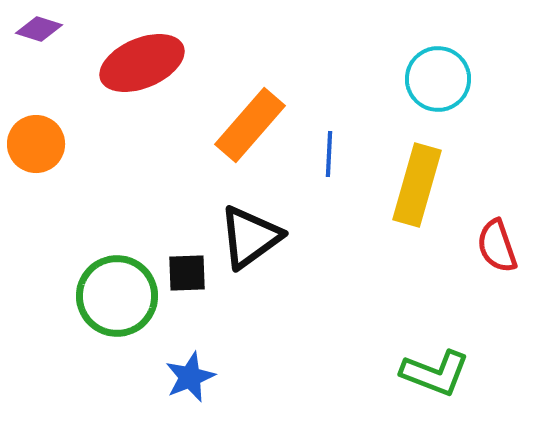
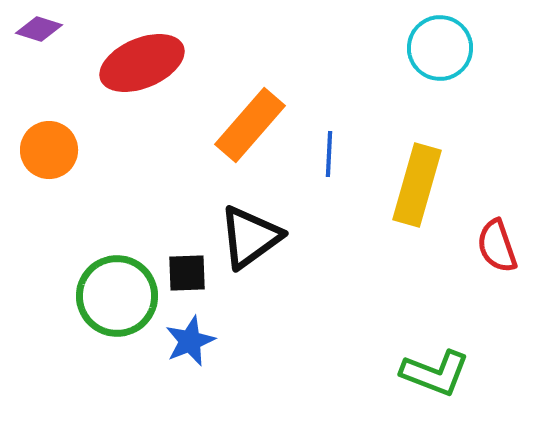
cyan circle: moved 2 px right, 31 px up
orange circle: moved 13 px right, 6 px down
blue star: moved 36 px up
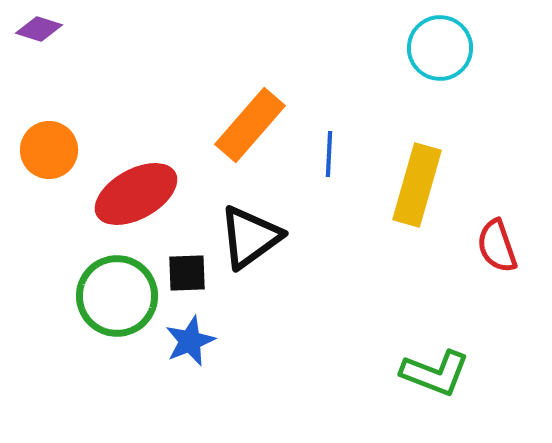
red ellipse: moved 6 px left, 131 px down; rotated 6 degrees counterclockwise
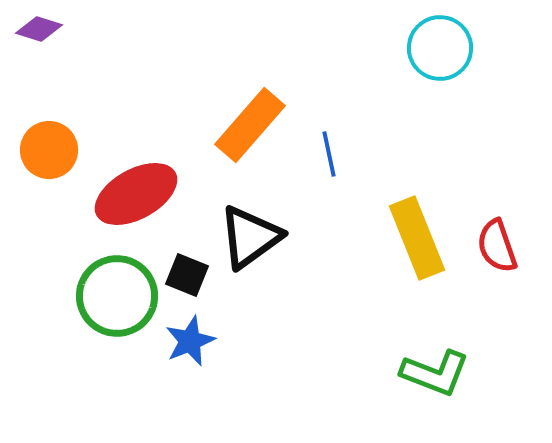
blue line: rotated 15 degrees counterclockwise
yellow rectangle: moved 53 px down; rotated 38 degrees counterclockwise
black square: moved 2 px down; rotated 24 degrees clockwise
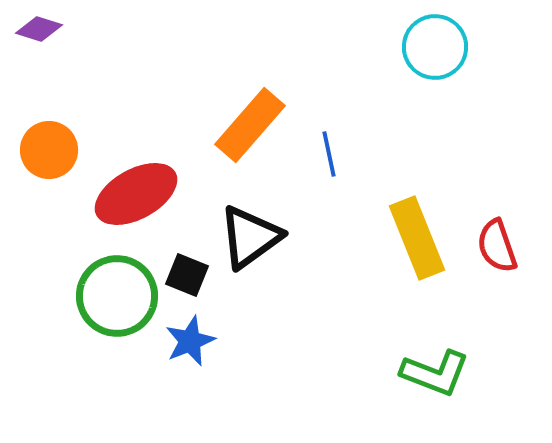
cyan circle: moved 5 px left, 1 px up
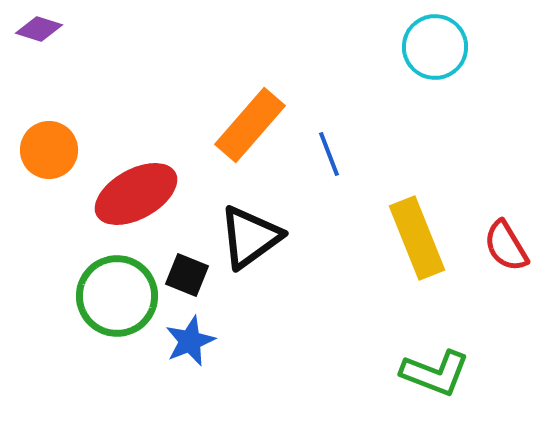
blue line: rotated 9 degrees counterclockwise
red semicircle: moved 9 px right; rotated 12 degrees counterclockwise
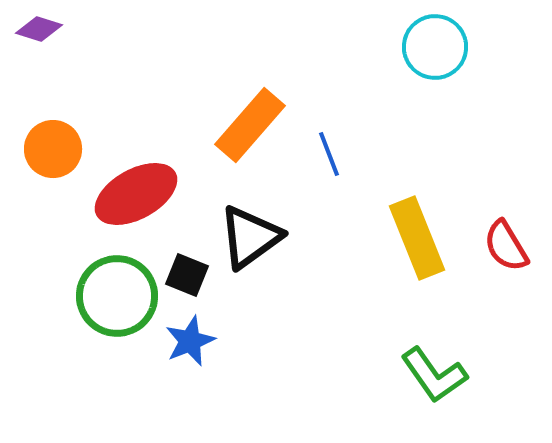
orange circle: moved 4 px right, 1 px up
green L-shape: moved 1 px left, 2 px down; rotated 34 degrees clockwise
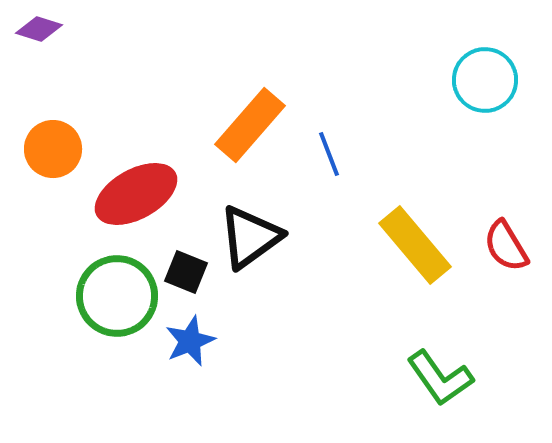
cyan circle: moved 50 px right, 33 px down
yellow rectangle: moved 2 px left, 7 px down; rotated 18 degrees counterclockwise
black square: moved 1 px left, 3 px up
green L-shape: moved 6 px right, 3 px down
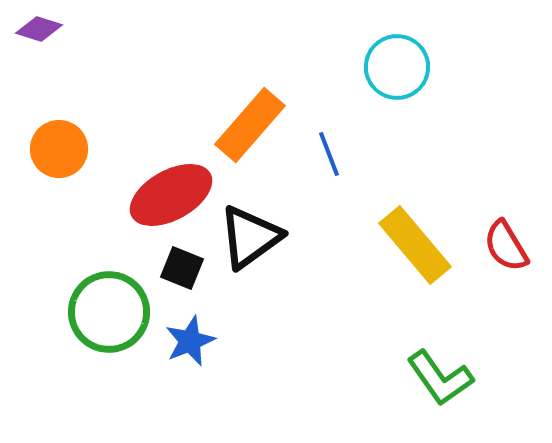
cyan circle: moved 88 px left, 13 px up
orange circle: moved 6 px right
red ellipse: moved 35 px right, 1 px down
black square: moved 4 px left, 4 px up
green circle: moved 8 px left, 16 px down
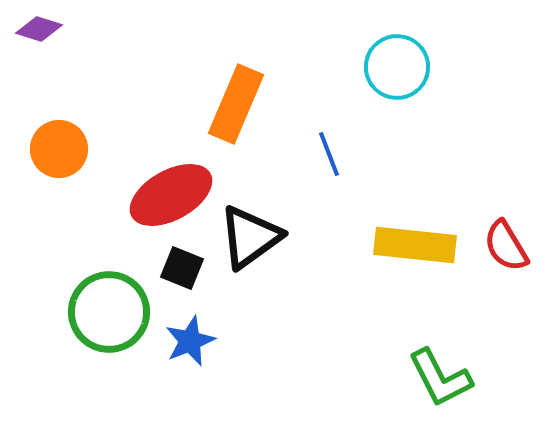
orange rectangle: moved 14 px left, 21 px up; rotated 18 degrees counterclockwise
yellow rectangle: rotated 44 degrees counterclockwise
green L-shape: rotated 8 degrees clockwise
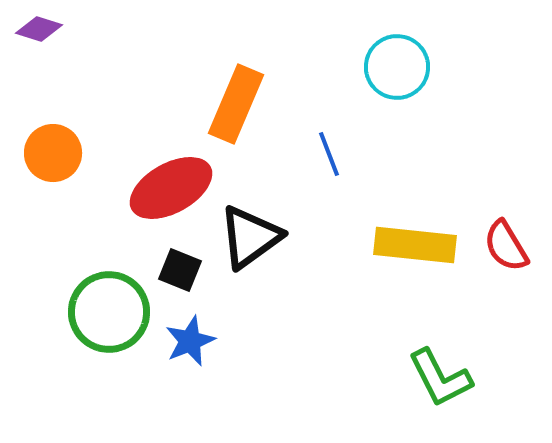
orange circle: moved 6 px left, 4 px down
red ellipse: moved 7 px up
black square: moved 2 px left, 2 px down
